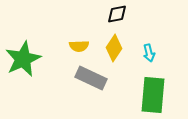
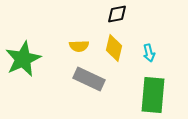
yellow diamond: rotated 20 degrees counterclockwise
gray rectangle: moved 2 px left, 1 px down
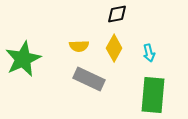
yellow diamond: rotated 16 degrees clockwise
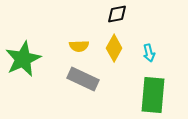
gray rectangle: moved 6 px left
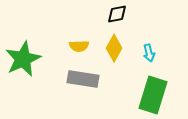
gray rectangle: rotated 16 degrees counterclockwise
green rectangle: rotated 12 degrees clockwise
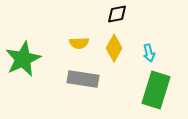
yellow semicircle: moved 3 px up
green rectangle: moved 3 px right, 5 px up
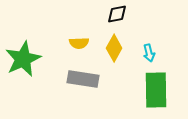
green rectangle: rotated 18 degrees counterclockwise
